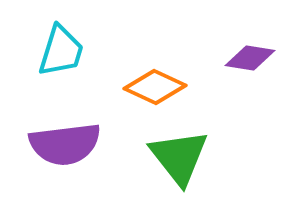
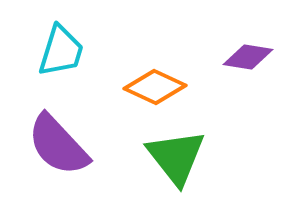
purple diamond: moved 2 px left, 1 px up
purple semicircle: moved 7 px left, 1 px down; rotated 54 degrees clockwise
green triangle: moved 3 px left
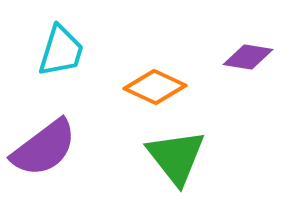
purple semicircle: moved 14 px left, 3 px down; rotated 84 degrees counterclockwise
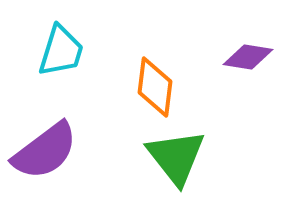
orange diamond: rotated 72 degrees clockwise
purple semicircle: moved 1 px right, 3 px down
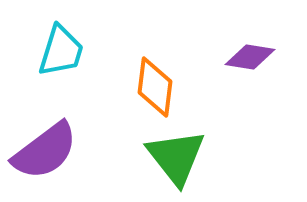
purple diamond: moved 2 px right
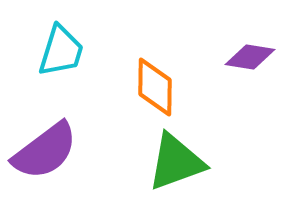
orange diamond: rotated 6 degrees counterclockwise
green triangle: moved 5 px down; rotated 48 degrees clockwise
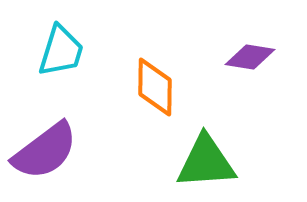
green triangle: moved 30 px right; rotated 16 degrees clockwise
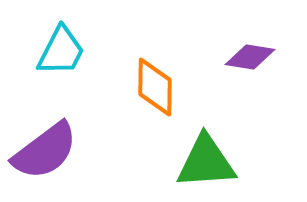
cyan trapezoid: rotated 10 degrees clockwise
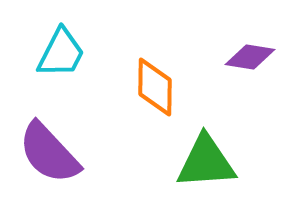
cyan trapezoid: moved 2 px down
purple semicircle: moved 4 px right, 2 px down; rotated 84 degrees clockwise
